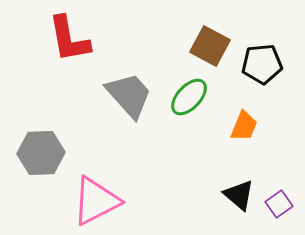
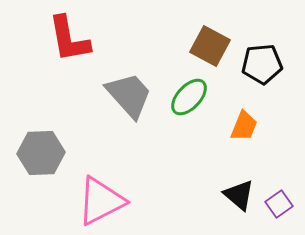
pink triangle: moved 5 px right
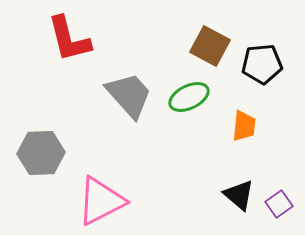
red L-shape: rotated 4 degrees counterclockwise
green ellipse: rotated 21 degrees clockwise
orange trapezoid: rotated 16 degrees counterclockwise
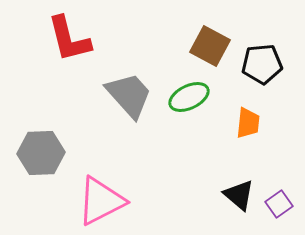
orange trapezoid: moved 4 px right, 3 px up
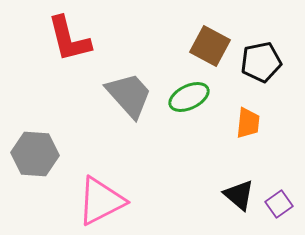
black pentagon: moved 1 px left, 2 px up; rotated 6 degrees counterclockwise
gray hexagon: moved 6 px left, 1 px down; rotated 6 degrees clockwise
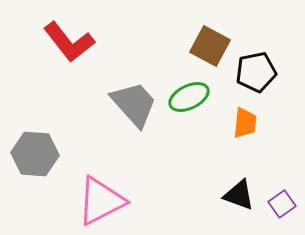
red L-shape: moved 3 px down; rotated 24 degrees counterclockwise
black pentagon: moved 5 px left, 10 px down
gray trapezoid: moved 5 px right, 9 px down
orange trapezoid: moved 3 px left
black triangle: rotated 20 degrees counterclockwise
purple square: moved 3 px right
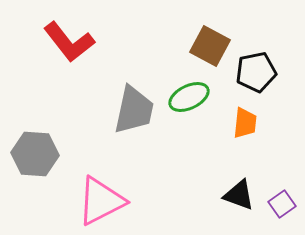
gray trapezoid: moved 6 px down; rotated 54 degrees clockwise
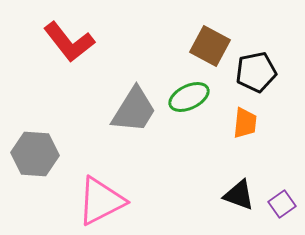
gray trapezoid: rotated 20 degrees clockwise
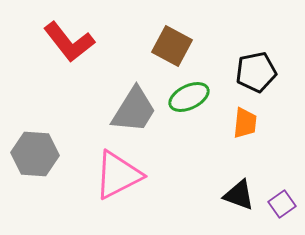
brown square: moved 38 px left
pink triangle: moved 17 px right, 26 px up
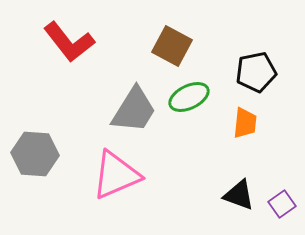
pink triangle: moved 2 px left; rotated 4 degrees clockwise
